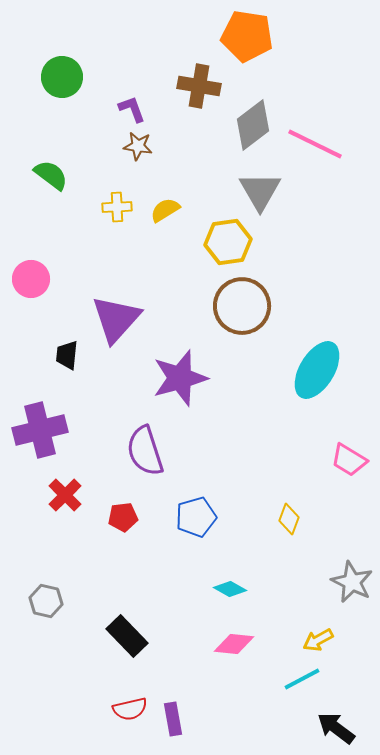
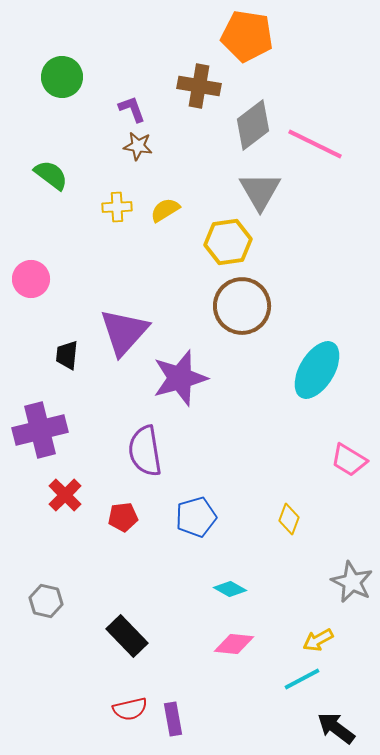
purple triangle: moved 8 px right, 13 px down
purple semicircle: rotated 9 degrees clockwise
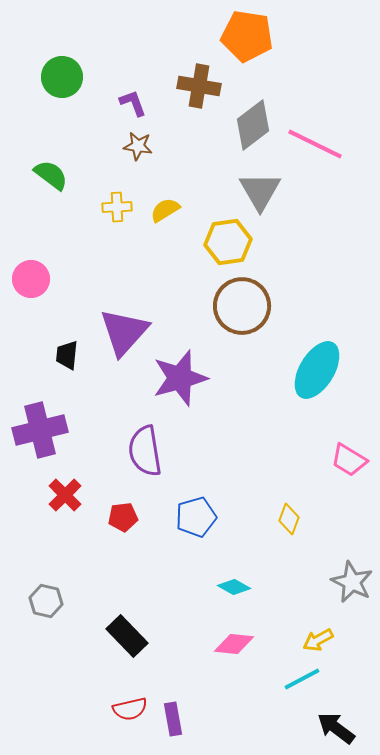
purple L-shape: moved 1 px right, 6 px up
cyan diamond: moved 4 px right, 2 px up
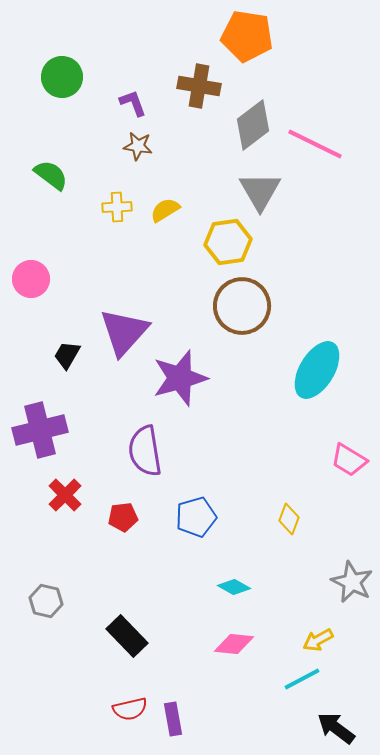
black trapezoid: rotated 24 degrees clockwise
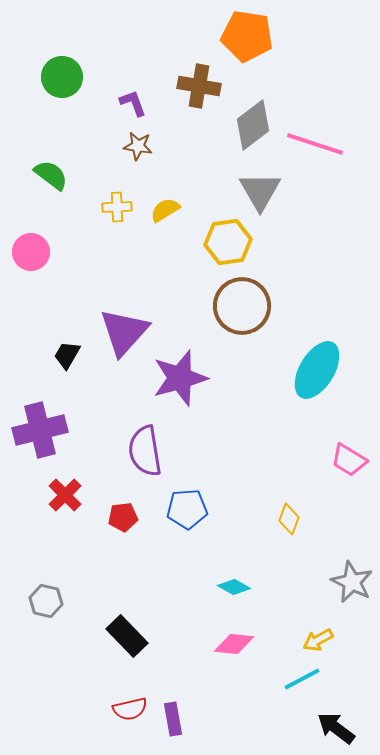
pink line: rotated 8 degrees counterclockwise
pink circle: moved 27 px up
blue pentagon: moved 9 px left, 8 px up; rotated 12 degrees clockwise
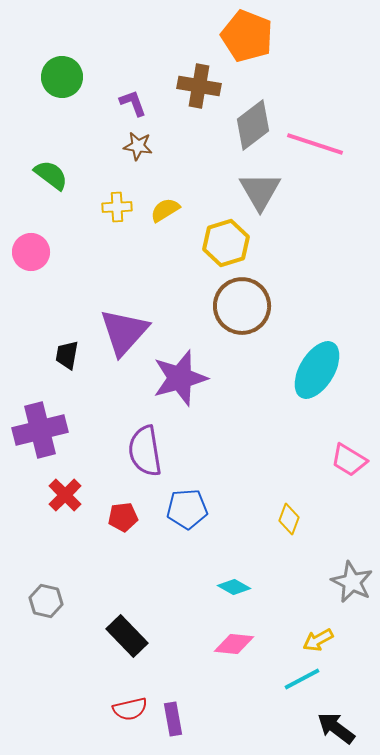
orange pentagon: rotated 12 degrees clockwise
yellow hexagon: moved 2 px left, 1 px down; rotated 9 degrees counterclockwise
black trapezoid: rotated 20 degrees counterclockwise
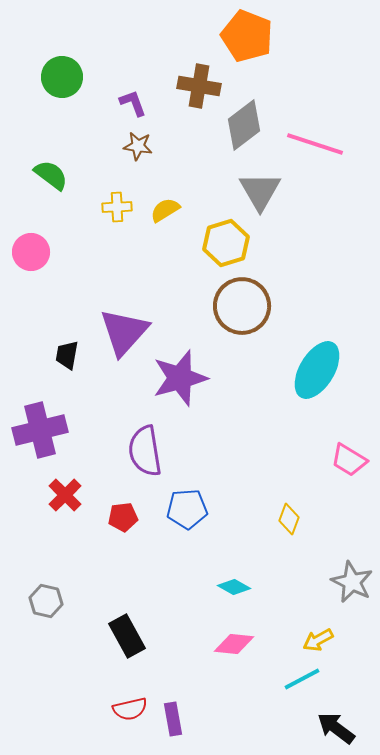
gray diamond: moved 9 px left
black rectangle: rotated 15 degrees clockwise
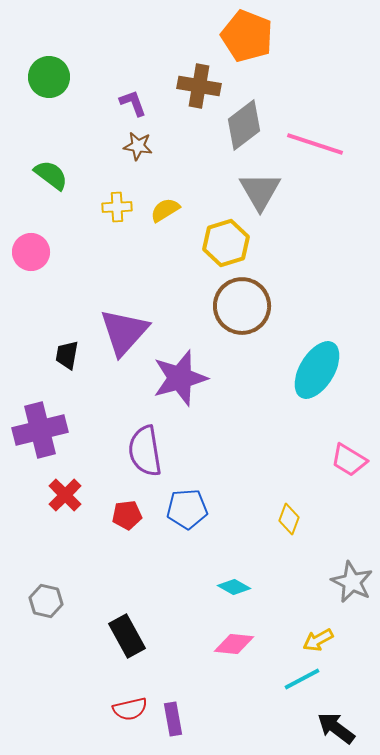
green circle: moved 13 px left
red pentagon: moved 4 px right, 2 px up
